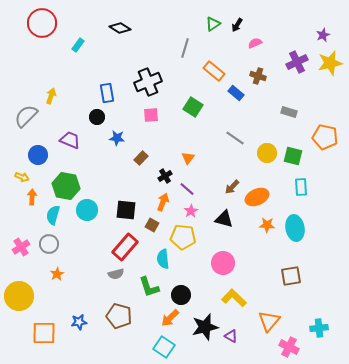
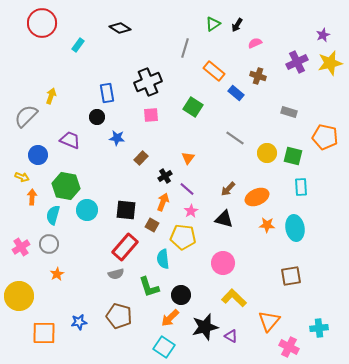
brown arrow at (232, 187): moved 4 px left, 2 px down
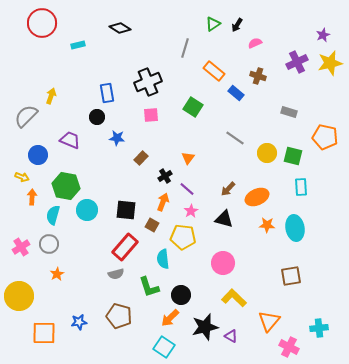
cyan rectangle at (78, 45): rotated 40 degrees clockwise
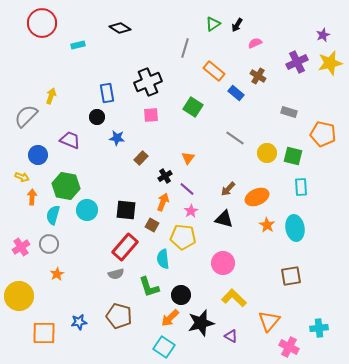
brown cross at (258, 76): rotated 14 degrees clockwise
orange pentagon at (325, 137): moved 2 px left, 3 px up
orange star at (267, 225): rotated 28 degrees clockwise
black star at (205, 327): moved 4 px left, 4 px up
